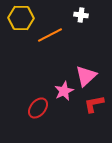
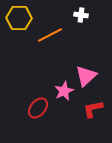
yellow hexagon: moved 2 px left
red L-shape: moved 1 px left, 5 px down
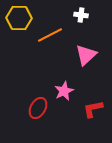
pink triangle: moved 21 px up
red ellipse: rotated 10 degrees counterclockwise
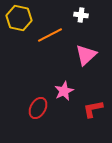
yellow hexagon: rotated 10 degrees clockwise
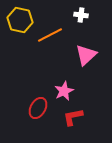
yellow hexagon: moved 1 px right, 2 px down
red L-shape: moved 20 px left, 8 px down
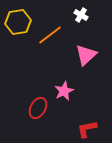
white cross: rotated 24 degrees clockwise
yellow hexagon: moved 2 px left, 2 px down; rotated 20 degrees counterclockwise
orange line: rotated 10 degrees counterclockwise
red L-shape: moved 14 px right, 12 px down
